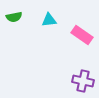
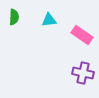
green semicircle: rotated 77 degrees counterclockwise
purple cross: moved 8 px up
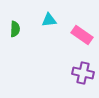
green semicircle: moved 1 px right, 12 px down
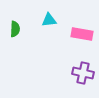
pink rectangle: moved 1 px up; rotated 25 degrees counterclockwise
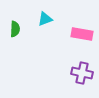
cyan triangle: moved 4 px left, 1 px up; rotated 14 degrees counterclockwise
purple cross: moved 1 px left
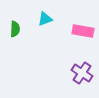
pink rectangle: moved 1 px right, 3 px up
purple cross: rotated 20 degrees clockwise
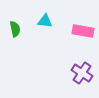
cyan triangle: moved 2 px down; rotated 28 degrees clockwise
green semicircle: rotated 14 degrees counterclockwise
